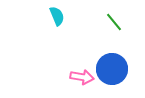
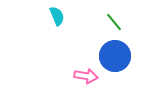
blue circle: moved 3 px right, 13 px up
pink arrow: moved 4 px right, 1 px up
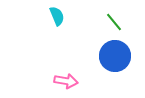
pink arrow: moved 20 px left, 5 px down
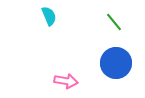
cyan semicircle: moved 8 px left
blue circle: moved 1 px right, 7 px down
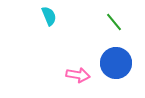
pink arrow: moved 12 px right, 6 px up
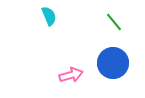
blue circle: moved 3 px left
pink arrow: moved 7 px left; rotated 25 degrees counterclockwise
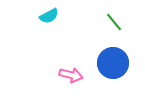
cyan semicircle: rotated 84 degrees clockwise
pink arrow: rotated 30 degrees clockwise
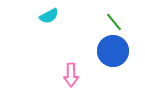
blue circle: moved 12 px up
pink arrow: rotated 75 degrees clockwise
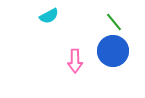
pink arrow: moved 4 px right, 14 px up
